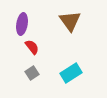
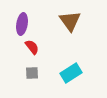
gray square: rotated 32 degrees clockwise
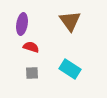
red semicircle: moved 1 px left; rotated 35 degrees counterclockwise
cyan rectangle: moved 1 px left, 4 px up; rotated 65 degrees clockwise
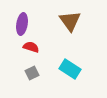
gray square: rotated 24 degrees counterclockwise
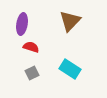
brown triangle: rotated 20 degrees clockwise
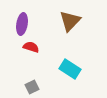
gray square: moved 14 px down
